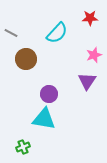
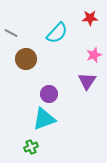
cyan triangle: rotated 30 degrees counterclockwise
green cross: moved 8 px right
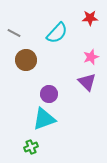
gray line: moved 3 px right
pink star: moved 3 px left, 2 px down
brown circle: moved 1 px down
purple triangle: moved 1 px down; rotated 18 degrees counterclockwise
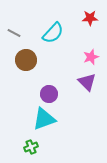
cyan semicircle: moved 4 px left
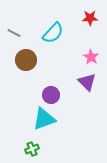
pink star: rotated 21 degrees counterclockwise
purple circle: moved 2 px right, 1 px down
green cross: moved 1 px right, 2 px down
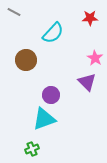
gray line: moved 21 px up
pink star: moved 4 px right, 1 px down
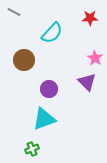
cyan semicircle: moved 1 px left
brown circle: moved 2 px left
purple circle: moved 2 px left, 6 px up
